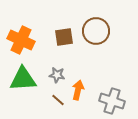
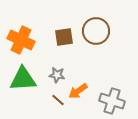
orange arrow: moved 1 px down; rotated 138 degrees counterclockwise
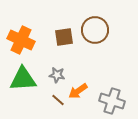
brown circle: moved 1 px left, 1 px up
